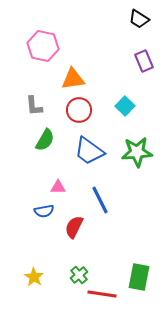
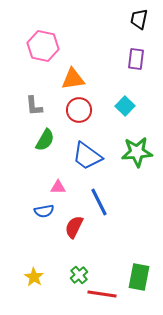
black trapezoid: rotated 70 degrees clockwise
purple rectangle: moved 8 px left, 2 px up; rotated 30 degrees clockwise
blue trapezoid: moved 2 px left, 5 px down
blue line: moved 1 px left, 2 px down
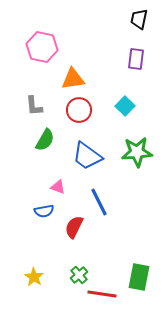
pink hexagon: moved 1 px left, 1 px down
pink triangle: rotated 21 degrees clockwise
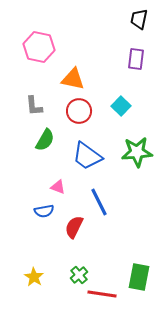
pink hexagon: moved 3 px left
orange triangle: rotated 20 degrees clockwise
cyan square: moved 4 px left
red circle: moved 1 px down
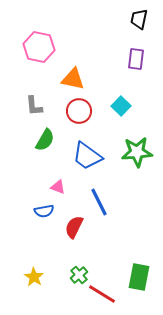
red line: rotated 24 degrees clockwise
